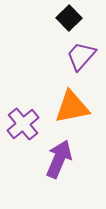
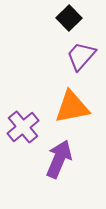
purple cross: moved 3 px down
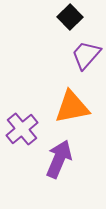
black square: moved 1 px right, 1 px up
purple trapezoid: moved 5 px right, 1 px up
purple cross: moved 1 px left, 2 px down
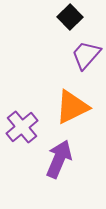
orange triangle: rotated 15 degrees counterclockwise
purple cross: moved 2 px up
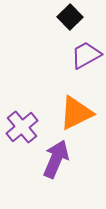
purple trapezoid: rotated 20 degrees clockwise
orange triangle: moved 4 px right, 6 px down
purple arrow: moved 3 px left
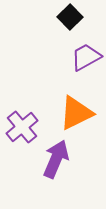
purple trapezoid: moved 2 px down
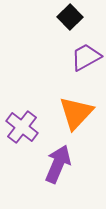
orange triangle: rotated 21 degrees counterclockwise
purple cross: rotated 12 degrees counterclockwise
purple arrow: moved 2 px right, 5 px down
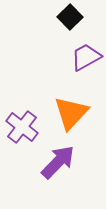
orange triangle: moved 5 px left
purple arrow: moved 2 px up; rotated 21 degrees clockwise
